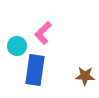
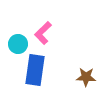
cyan circle: moved 1 px right, 2 px up
brown star: moved 1 px right, 1 px down
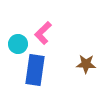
brown star: moved 13 px up
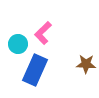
blue rectangle: rotated 16 degrees clockwise
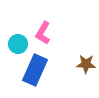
pink L-shape: rotated 15 degrees counterclockwise
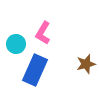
cyan circle: moved 2 px left
brown star: rotated 18 degrees counterclockwise
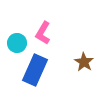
cyan circle: moved 1 px right, 1 px up
brown star: moved 2 px left, 2 px up; rotated 24 degrees counterclockwise
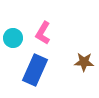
cyan circle: moved 4 px left, 5 px up
brown star: rotated 30 degrees counterclockwise
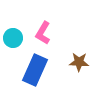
brown star: moved 5 px left
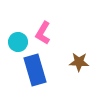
cyan circle: moved 5 px right, 4 px down
blue rectangle: rotated 40 degrees counterclockwise
